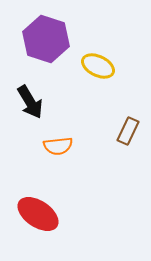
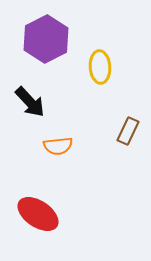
purple hexagon: rotated 15 degrees clockwise
yellow ellipse: moved 2 px right, 1 px down; rotated 60 degrees clockwise
black arrow: rotated 12 degrees counterclockwise
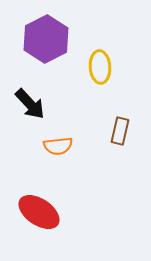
black arrow: moved 2 px down
brown rectangle: moved 8 px left; rotated 12 degrees counterclockwise
red ellipse: moved 1 px right, 2 px up
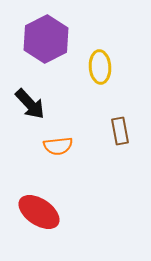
brown rectangle: rotated 24 degrees counterclockwise
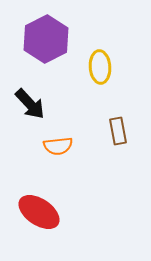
brown rectangle: moved 2 px left
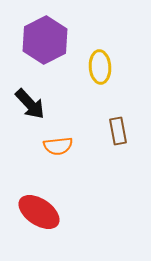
purple hexagon: moved 1 px left, 1 px down
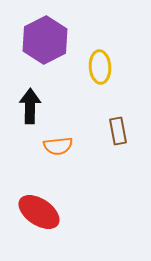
black arrow: moved 2 px down; rotated 136 degrees counterclockwise
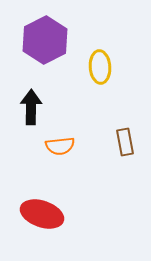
black arrow: moved 1 px right, 1 px down
brown rectangle: moved 7 px right, 11 px down
orange semicircle: moved 2 px right
red ellipse: moved 3 px right, 2 px down; rotated 15 degrees counterclockwise
